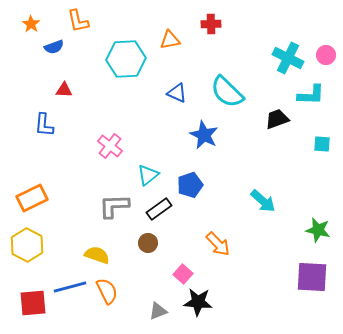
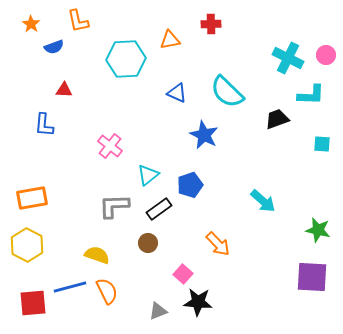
orange rectangle: rotated 16 degrees clockwise
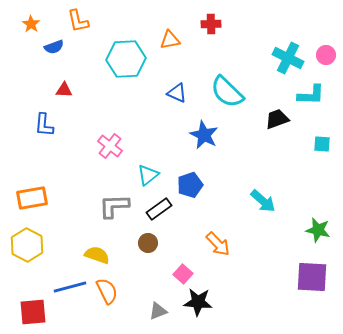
red square: moved 9 px down
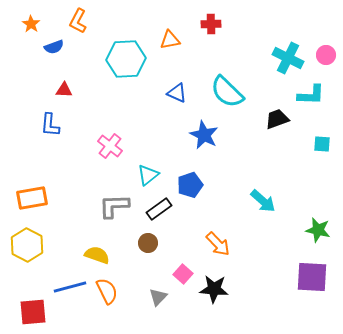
orange L-shape: rotated 40 degrees clockwise
blue L-shape: moved 6 px right
black star: moved 16 px right, 13 px up
gray triangle: moved 14 px up; rotated 24 degrees counterclockwise
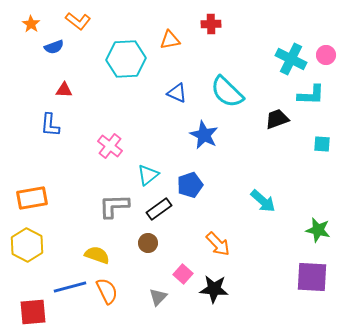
orange L-shape: rotated 80 degrees counterclockwise
cyan cross: moved 3 px right, 1 px down
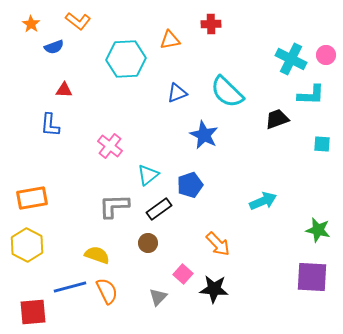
blue triangle: rotated 45 degrees counterclockwise
cyan arrow: rotated 64 degrees counterclockwise
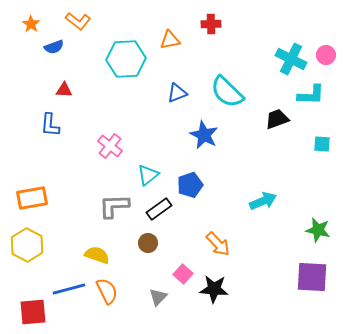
blue line: moved 1 px left, 2 px down
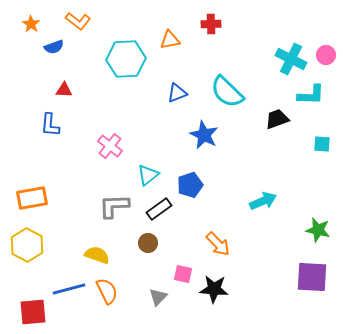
pink square: rotated 30 degrees counterclockwise
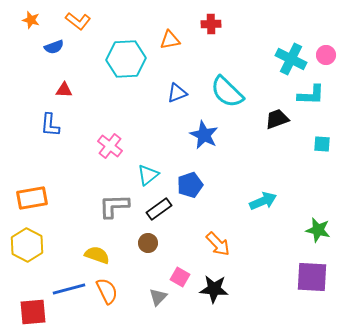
orange star: moved 4 px up; rotated 18 degrees counterclockwise
pink square: moved 3 px left, 3 px down; rotated 18 degrees clockwise
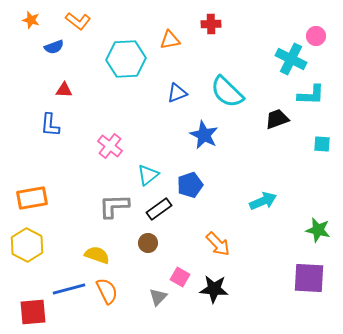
pink circle: moved 10 px left, 19 px up
purple square: moved 3 px left, 1 px down
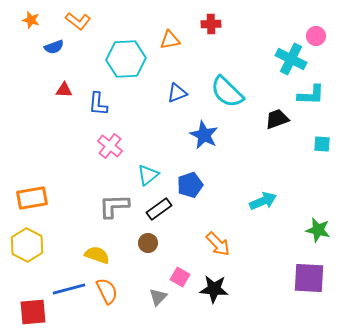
blue L-shape: moved 48 px right, 21 px up
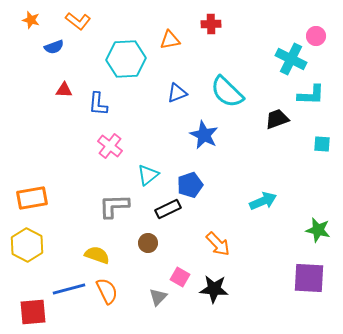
black rectangle: moved 9 px right; rotated 10 degrees clockwise
